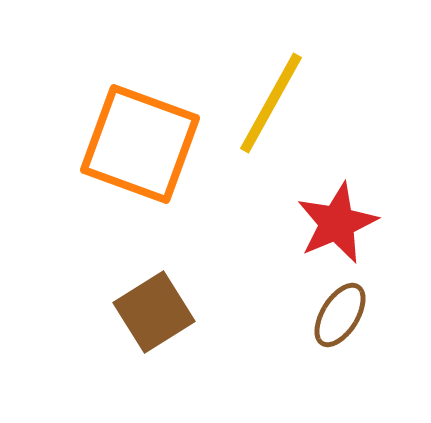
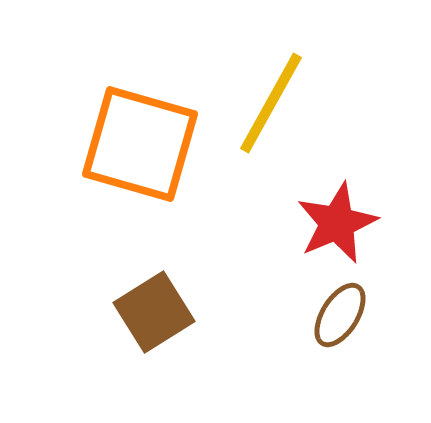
orange square: rotated 4 degrees counterclockwise
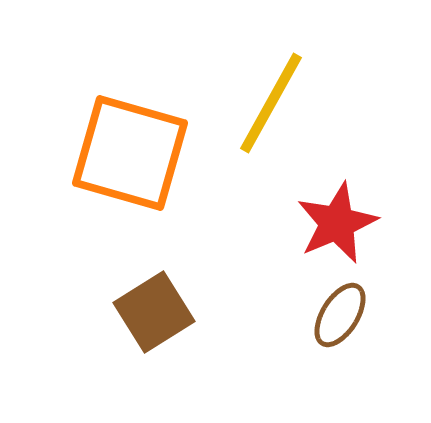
orange square: moved 10 px left, 9 px down
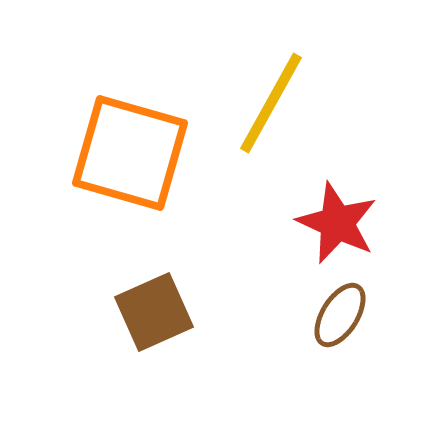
red star: rotated 24 degrees counterclockwise
brown square: rotated 8 degrees clockwise
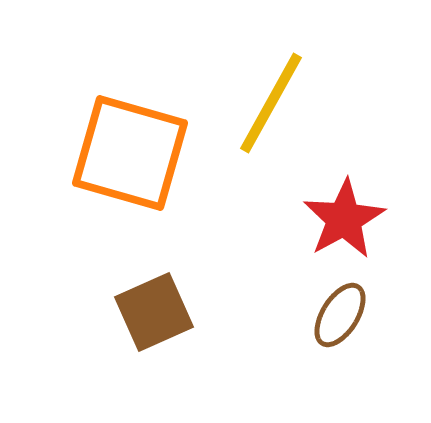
red star: moved 7 px right, 4 px up; rotated 18 degrees clockwise
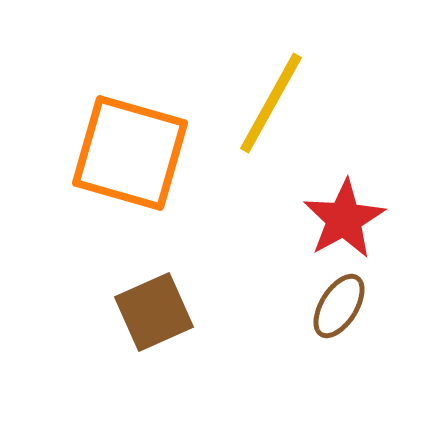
brown ellipse: moved 1 px left, 9 px up
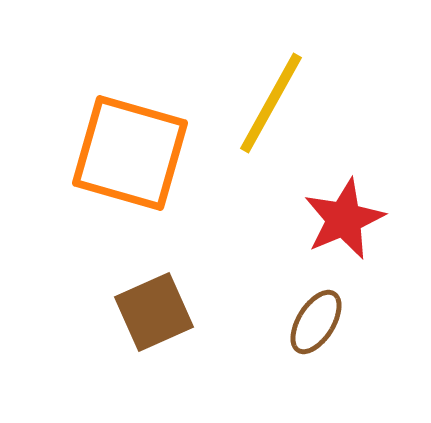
red star: rotated 6 degrees clockwise
brown ellipse: moved 23 px left, 16 px down
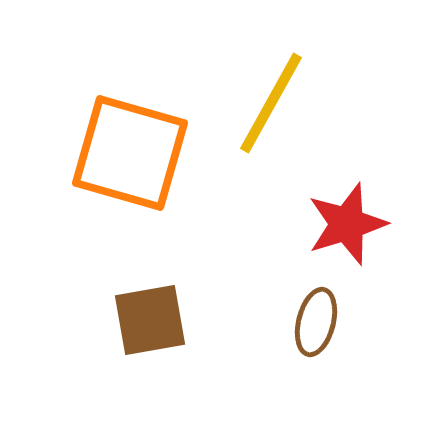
red star: moved 3 px right, 5 px down; rotated 6 degrees clockwise
brown square: moved 4 px left, 8 px down; rotated 14 degrees clockwise
brown ellipse: rotated 18 degrees counterclockwise
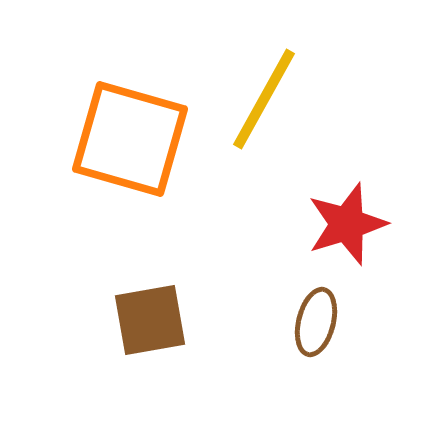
yellow line: moved 7 px left, 4 px up
orange square: moved 14 px up
